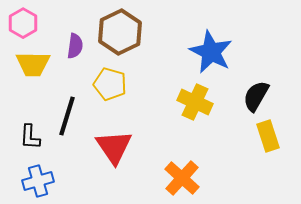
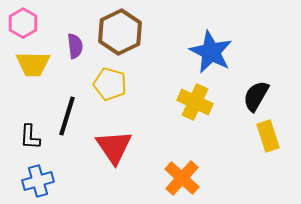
purple semicircle: rotated 15 degrees counterclockwise
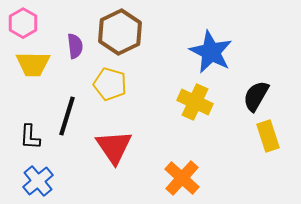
blue cross: rotated 24 degrees counterclockwise
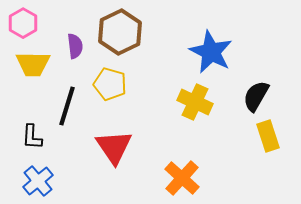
black line: moved 10 px up
black L-shape: moved 2 px right
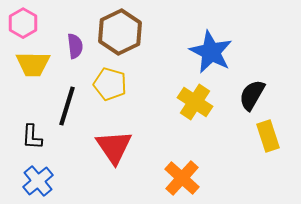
black semicircle: moved 4 px left, 1 px up
yellow cross: rotated 8 degrees clockwise
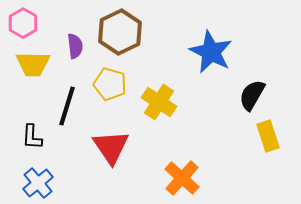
yellow cross: moved 36 px left
red triangle: moved 3 px left
blue cross: moved 2 px down
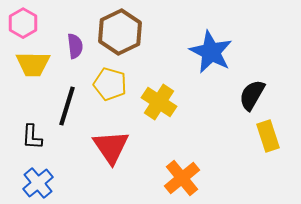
orange cross: rotated 9 degrees clockwise
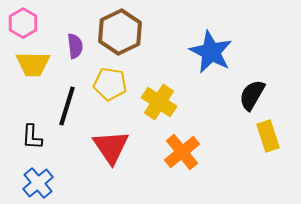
yellow pentagon: rotated 8 degrees counterclockwise
orange cross: moved 26 px up
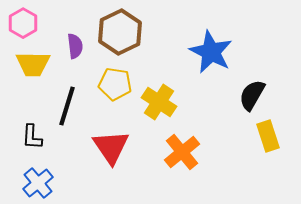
yellow pentagon: moved 5 px right
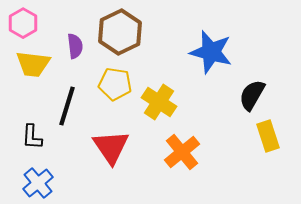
blue star: rotated 12 degrees counterclockwise
yellow trapezoid: rotated 6 degrees clockwise
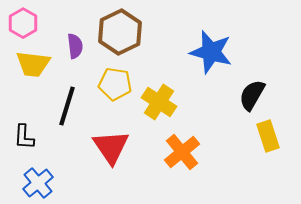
black L-shape: moved 8 px left
